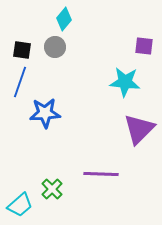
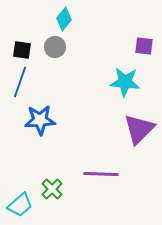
blue star: moved 5 px left, 7 px down
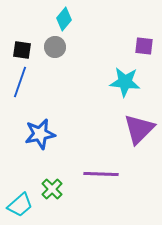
blue star: moved 14 px down; rotated 8 degrees counterclockwise
